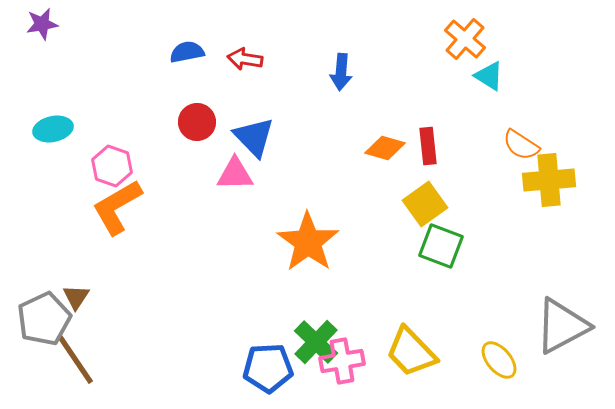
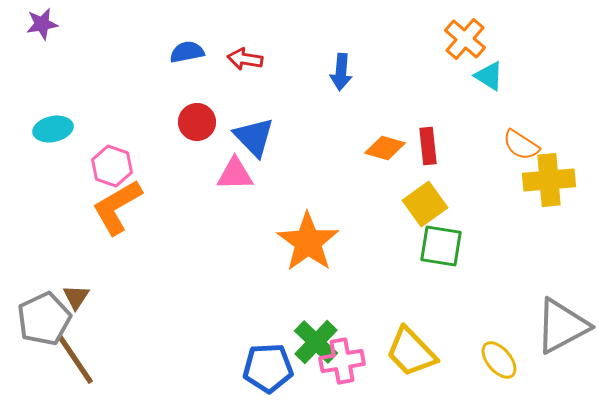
green square: rotated 12 degrees counterclockwise
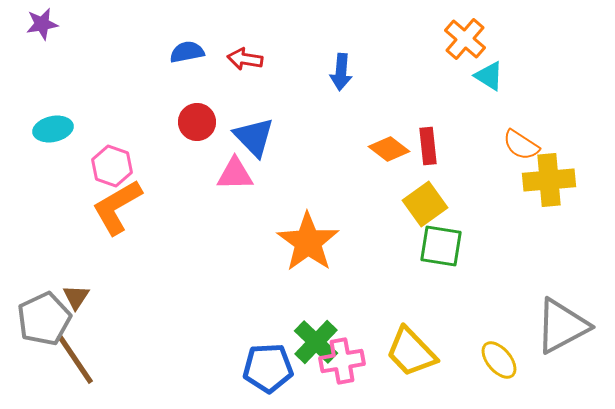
orange diamond: moved 4 px right, 1 px down; rotated 21 degrees clockwise
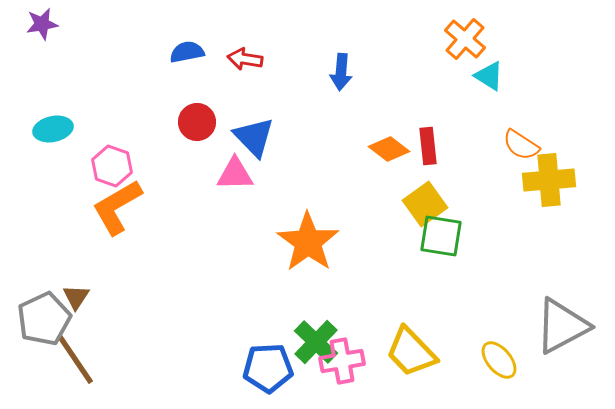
green square: moved 10 px up
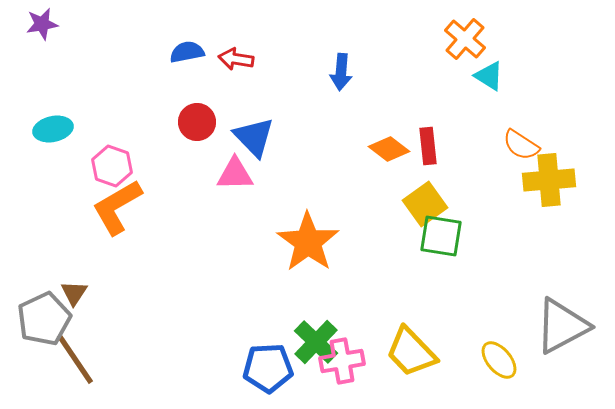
red arrow: moved 9 px left
brown triangle: moved 2 px left, 4 px up
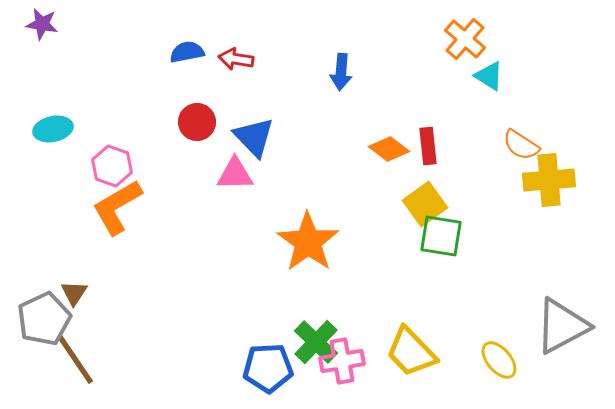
purple star: rotated 20 degrees clockwise
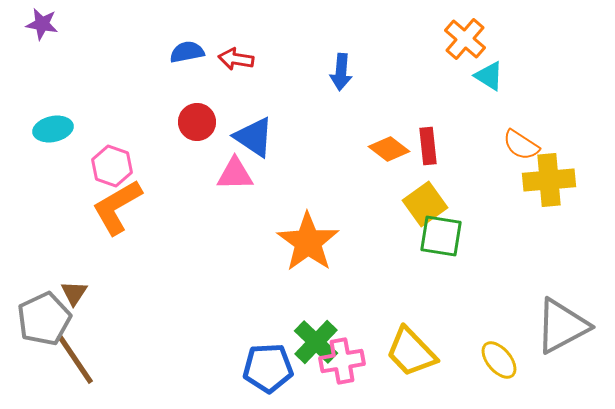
blue triangle: rotated 12 degrees counterclockwise
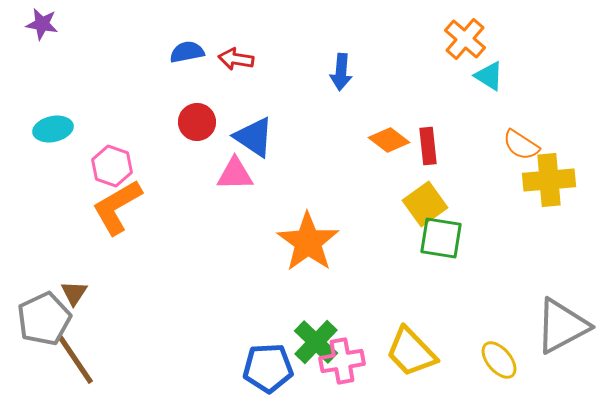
orange diamond: moved 9 px up
green square: moved 2 px down
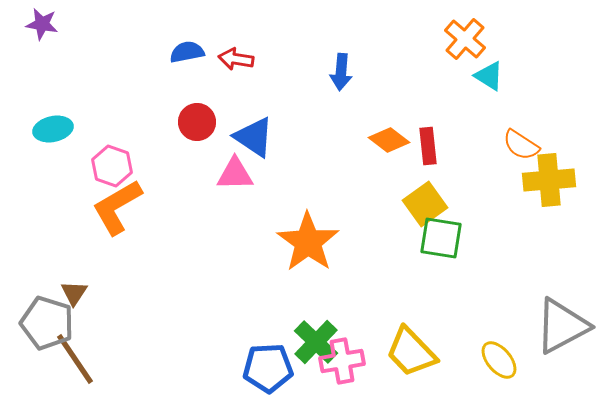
gray pentagon: moved 3 px right, 4 px down; rotated 30 degrees counterclockwise
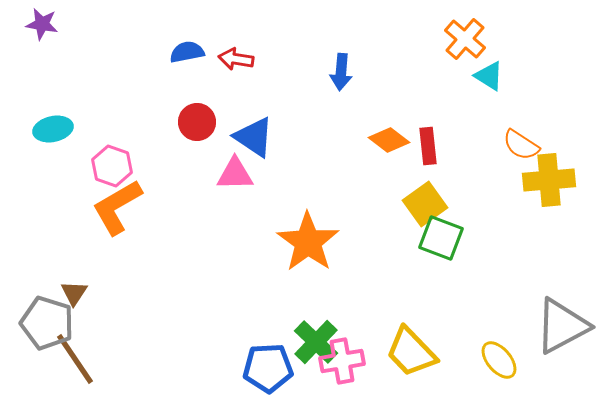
green square: rotated 12 degrees clockwise
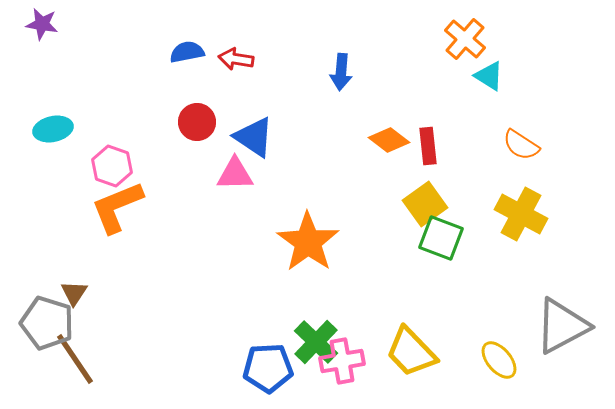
yellow cross: moved 28 px left, 34 px down; rotated 33 degrees clockwise
orange L-shape: rotated 8 degrees clockwise
